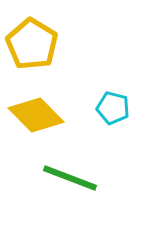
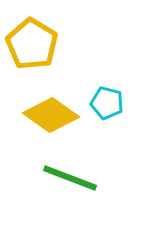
cyan pentagon: moved 6 px left, 5 px up
yellow diamond: moved 15 px right; rotated 10 degrees counterclockwise
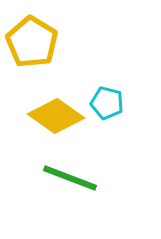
yellow pentagon: moved 2 px up
yellow diamond: moved 5 px right, 1 px down
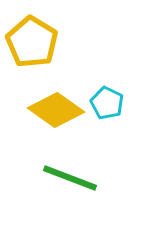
cyan pentagon: rotated 12 degrees clockwise
yellow diamond: moved 6 px up
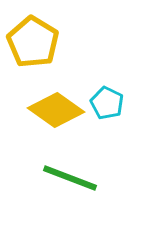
yellow pentagon: moved 1 px right
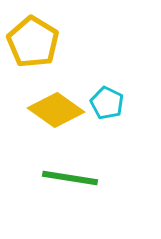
green line: rotated 12 degrees counterclockwise
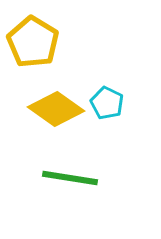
yellow diamond: moved 1 px up
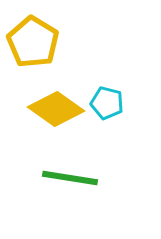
cyan pentagon: rotated 12 degrees counterclockwise
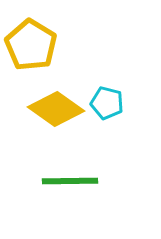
yellow pentagon: moved 2 px left, 3 px down
green line: moved 3 px down; rotated 10 degrees counterclockwise
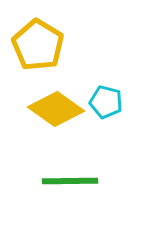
yellow pentagon: moved 7 px right
cyan pentagon: moved 1 px left, 1 px up
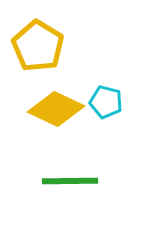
yellow pentagon: moved 1 px down
yellow diamond: rotated 10 degrees counterclockwise
